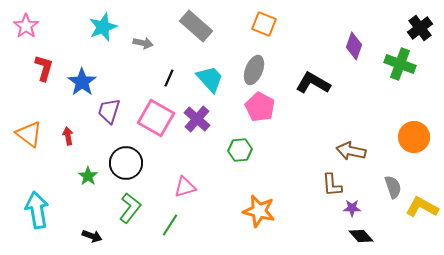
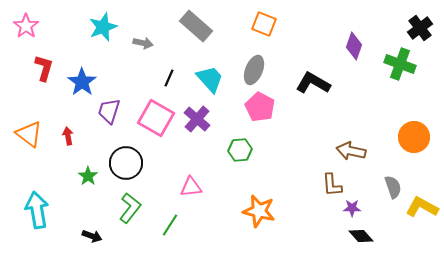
pink triangle: moved 6 px right; rotated 10 degrees clockwise
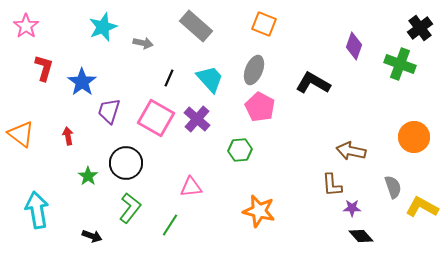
orange triangle: moved 8 px left
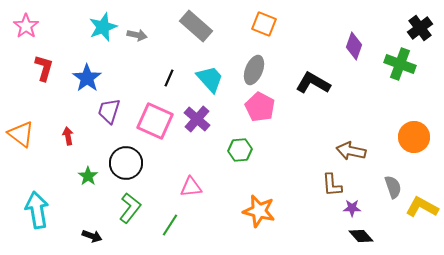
gray arrow: moved 6 px left, 8 px up
blue star: moved 5 px right, 4 px up
pink square: moved 1 px left, 3 px down; rotated 6 degrees counterclockwise
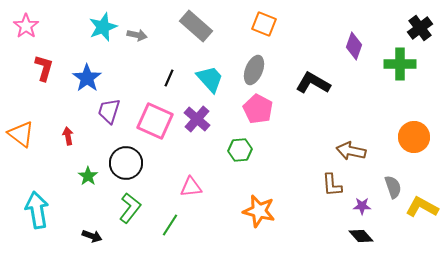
green cross: rotated 20 degrees counterclockwise
pink pentagon: moved 2 px left, 2 px down
purple star: moved 10 px right, 2 px up
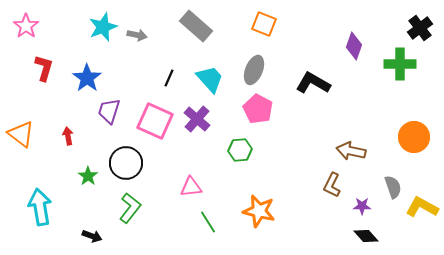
brown L-shape: rotated 30 degrees clockwise
cyan arrow: moved 3 px right, 3 px up
green line: moved 38 px right, 3 px up; rotated 65 degrees counterclockwise
black diamond: moved 5 px right
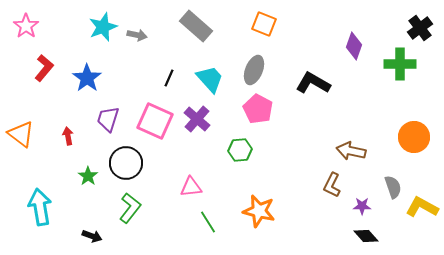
red L-shape: rotated 24 degrees clockwise
purple trapezoid: moved 1 px left, 8 px down
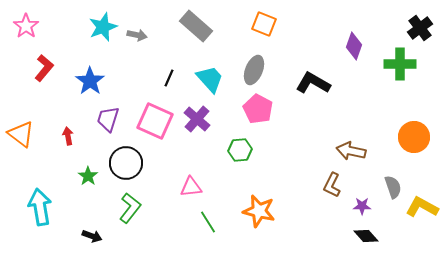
blue star: moved 3 px right, 3 px down
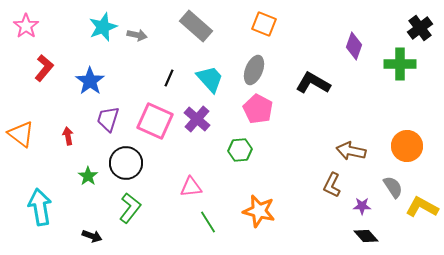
orange circle: moved 7 px left, 9 px down
gray semicircle: rotated 15 degrees counterclockwise
